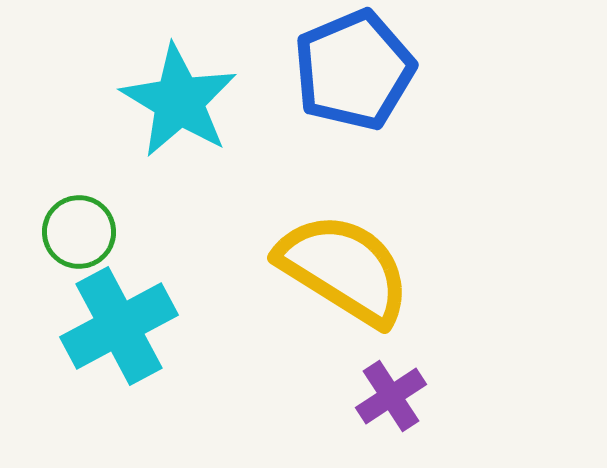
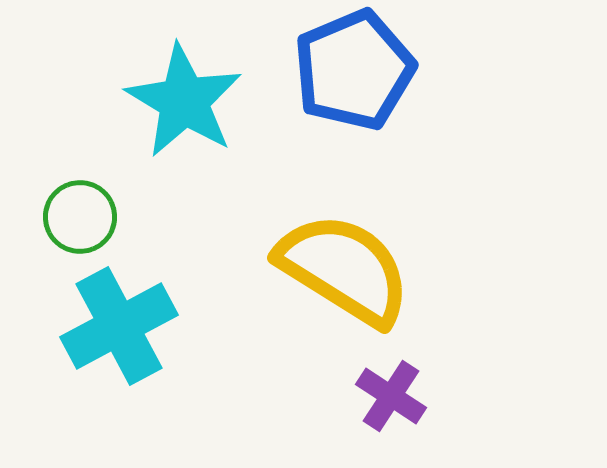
cyan star: moved 5 px right
green circle: moved 1 px right, 15 px up
purple cross: rotated 24 degrees counterclockwise
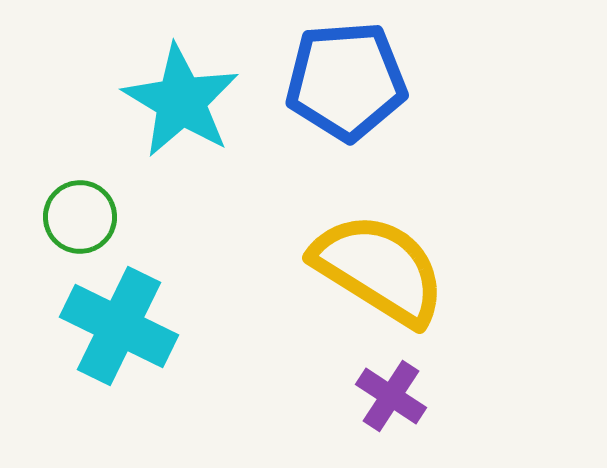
blue pentagon: moved 8 px left, 11 px down; rotated 19 degrees clockwise
cyan star: moved 3 px left
yellow semicircle: moved 35 px right
cyan cross: rotated 36 degrees counterclockwise
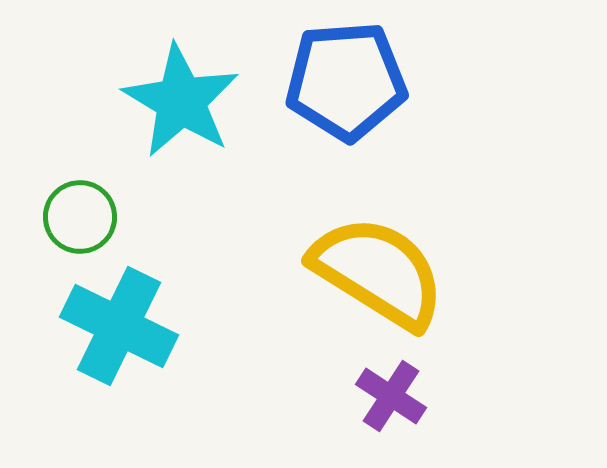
yellow semicircle: moved 1 px left, 3 px down
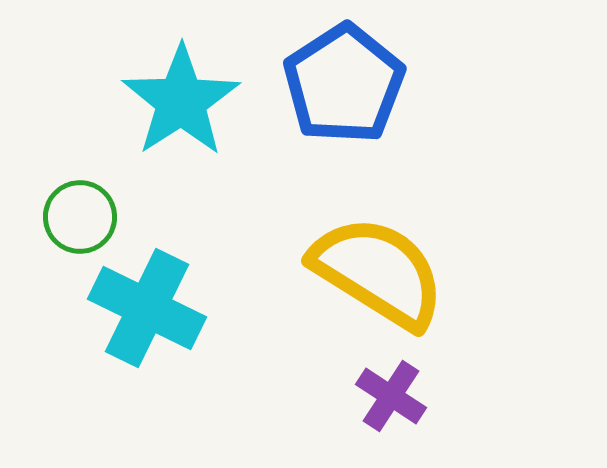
blue pentagon: moved 2 px left, 3 px down; rotated 29 degrees counterclockwise
cyan star: rotated 8 degrees clockwise
cyan cross: moved 28 px right, 18 px up
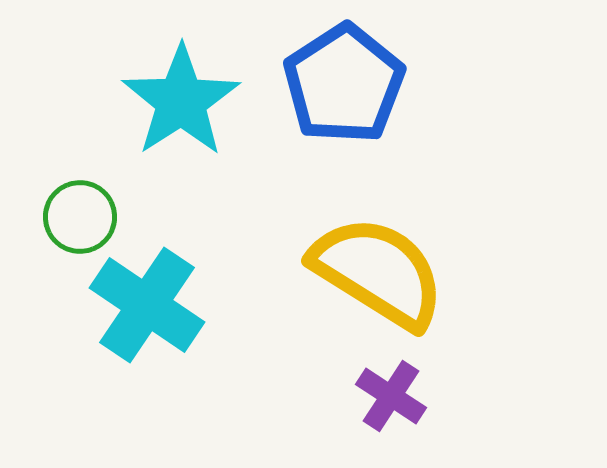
cyan cross: moved 3 px up; rotated 8 degrees clockwise
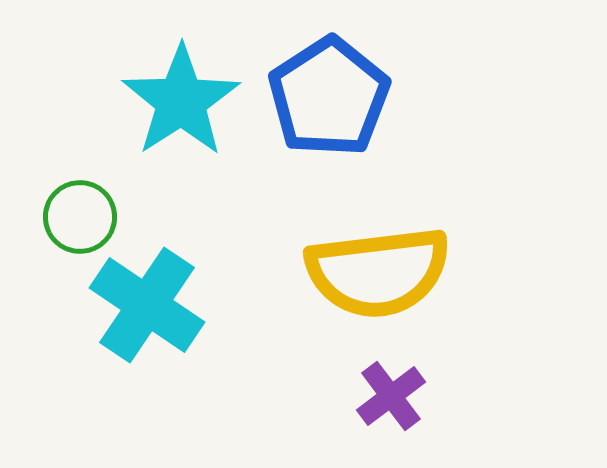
blue pentagon: moved 15 px left, 13 px down
yellow semicircle: rotated 141 degrees clockwise
purple cross: rotated 20 degrees clockwise
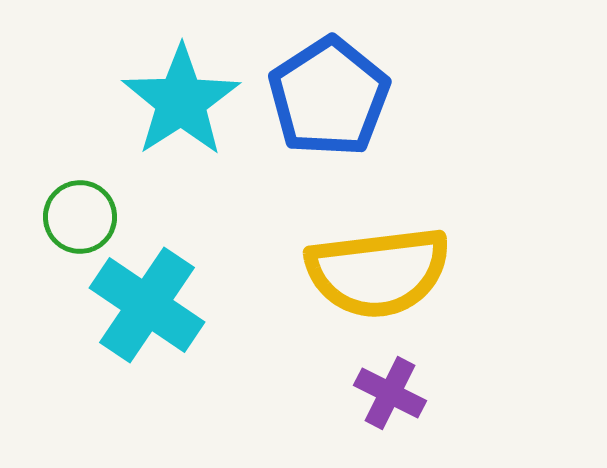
purple cross: moved 1 px left, 3 px up; rotated 26 degrees counterclockwise
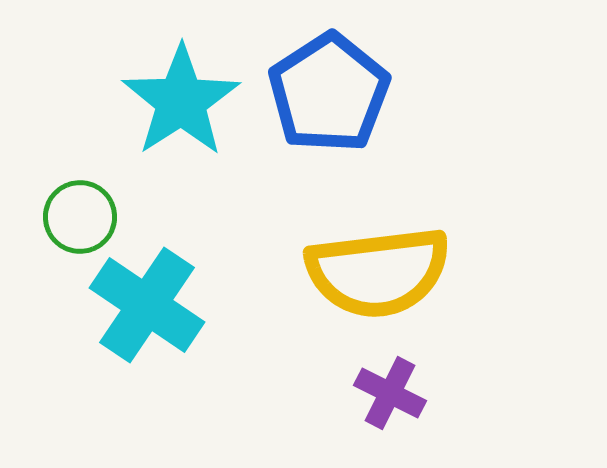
blue pentagon: moved 4 px up
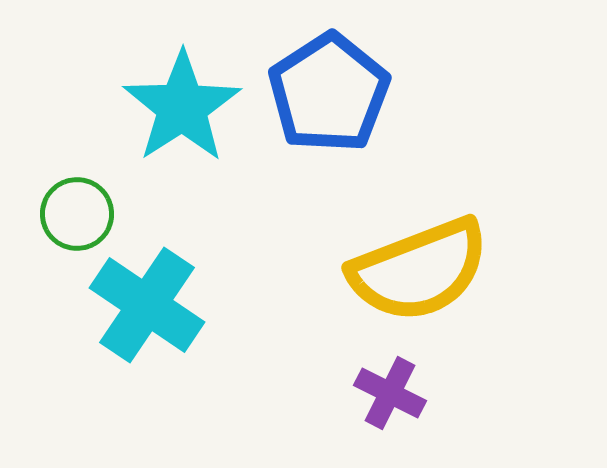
cyan star: moved 1 px right, 6 px down
green circle: moved 3 px left, 3 px up
yellow semicircle: moved 41 px right, 2 px up; rotated 14 degrees counterclockwise
